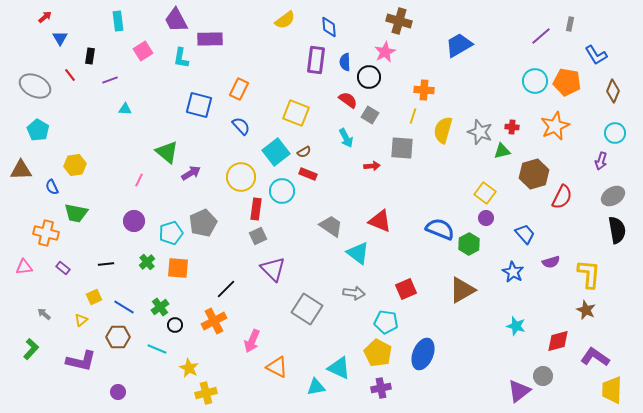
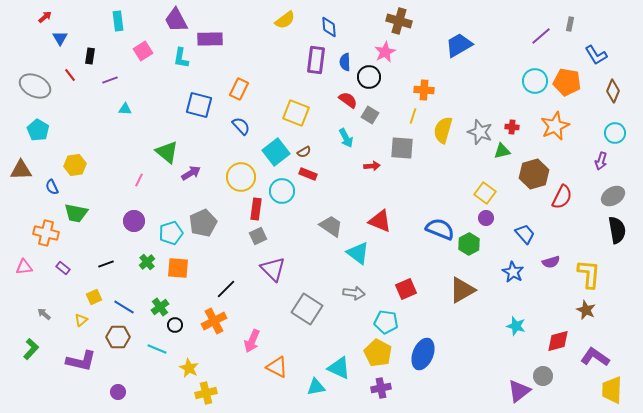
black line at (106, 264): rotated 14 degrees counterclockwise
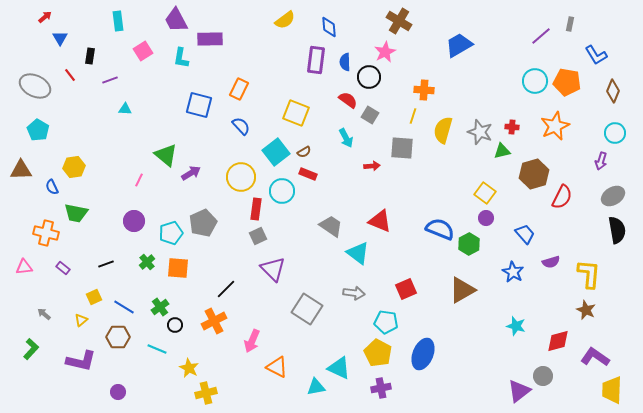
brown cross at (399, 21): rotated 15 degrees clockwise
green triangle at (167, 152): moved 1 px left, 3 px down
yellow hexagon at (75, 165): moved 1 px left, 2 px down
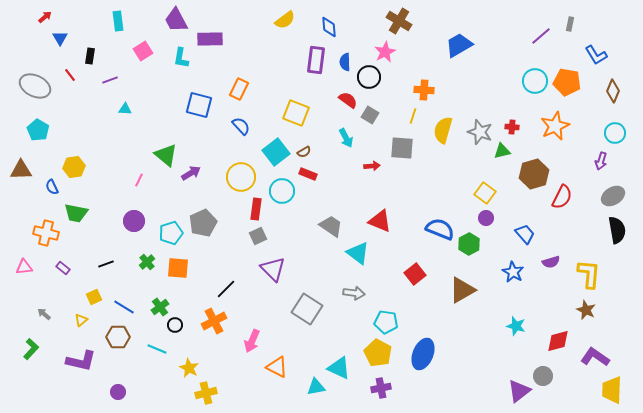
red square at (406, 289): moved 9 px right, 15 px up; rotated 15 degrees counterclockwise
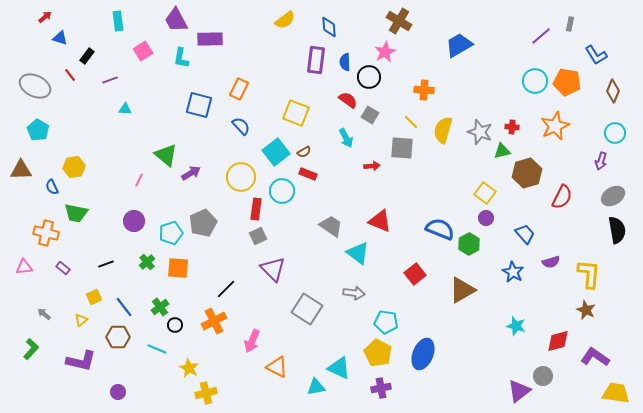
blue triangle at (60, 38): rotated 42 degrees counterclockwise
black rectangle at (90, 56): moved 3 px left; rotated 28 degrees clockwise
yellow line at (413, 116): moved 2 px left, 6 px down; rotated 63 degrees counterclockwise
brown hexagon at (534, 174): moved 7 px left, 1 px up
blue line at (124, 307): rotated 20 degrees clockwise
yellow trapezoid at (612, 390): moved 4 px right, 3 px down; rotated 96 degrees clockwise
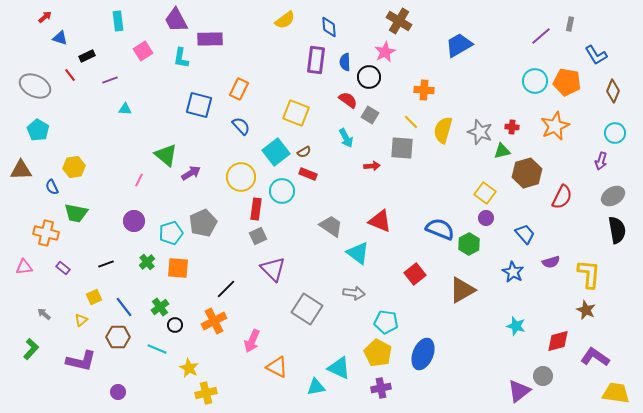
black rectangle at (87, 56): rotated 28 degrees clockwise
